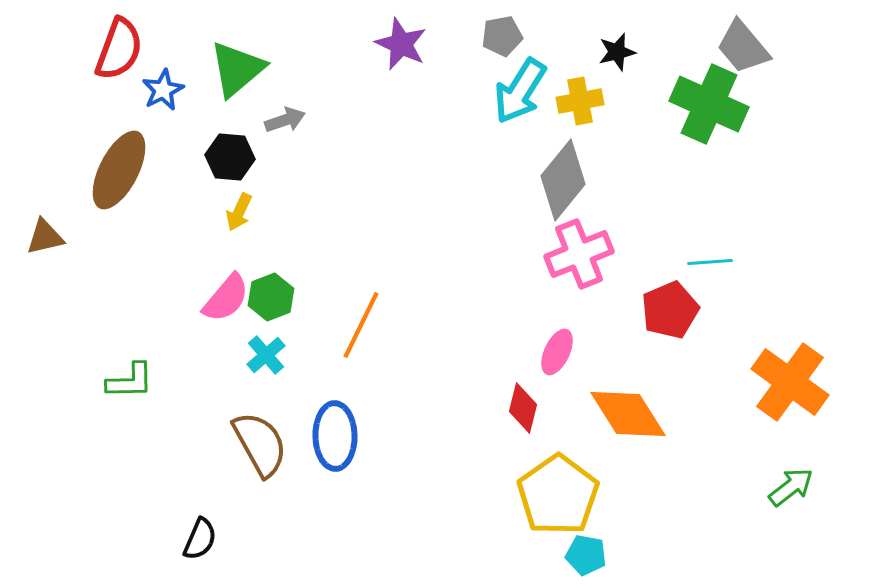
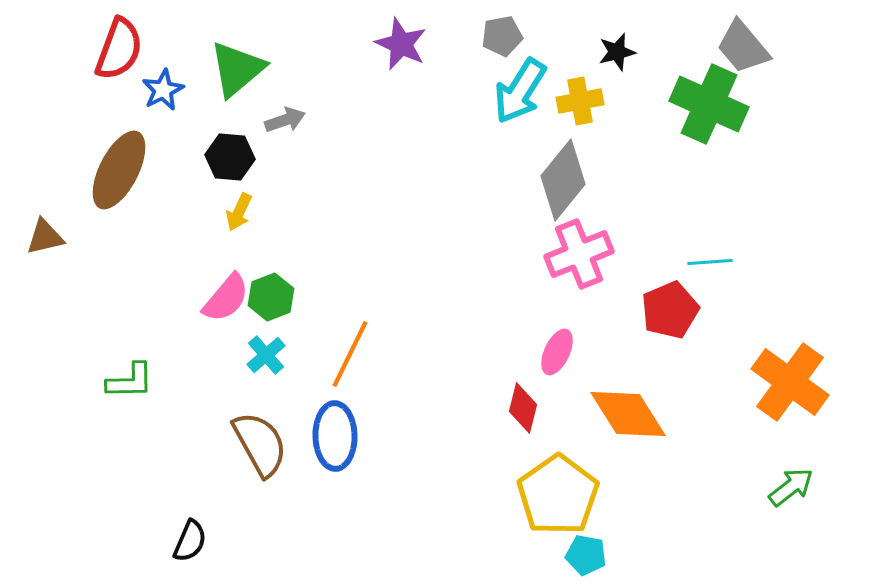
orange line: moved 11 px left, 29 px down
black semicircle: moved 10 px left, 2 px down
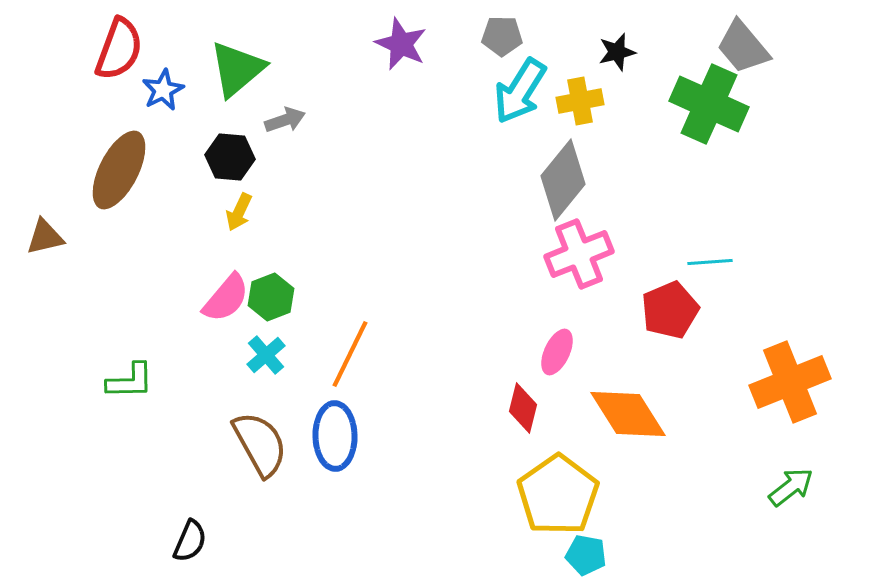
gray pentagon: rotated 12 degrees clockwise
orange cross: rotated 32 degrees clockwise
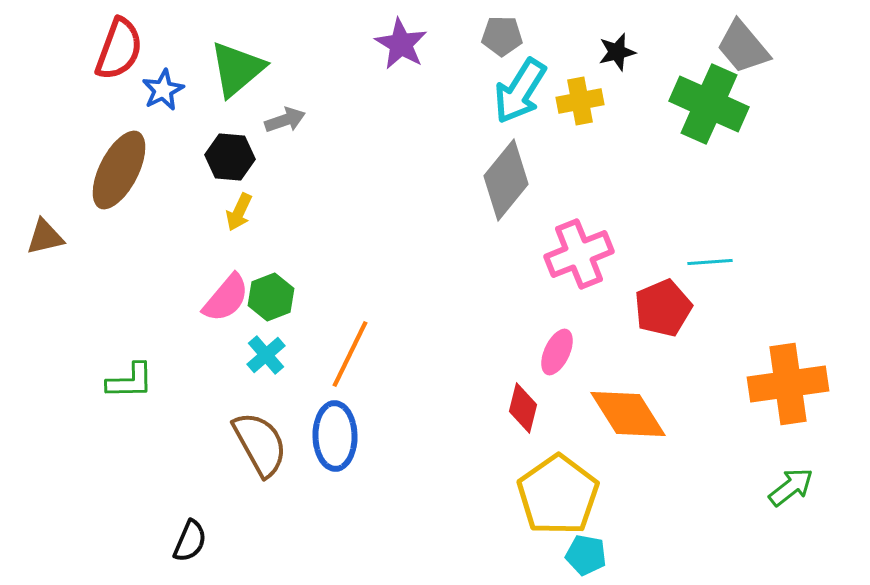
purple star: rotated 6 degrees clockwise
gray diamond: moved 57 px left
red pentagon: moved 7 px left, 2 px up
orange cross: moved 2 px left, 2 px down; rotated 14 degrees clockwise
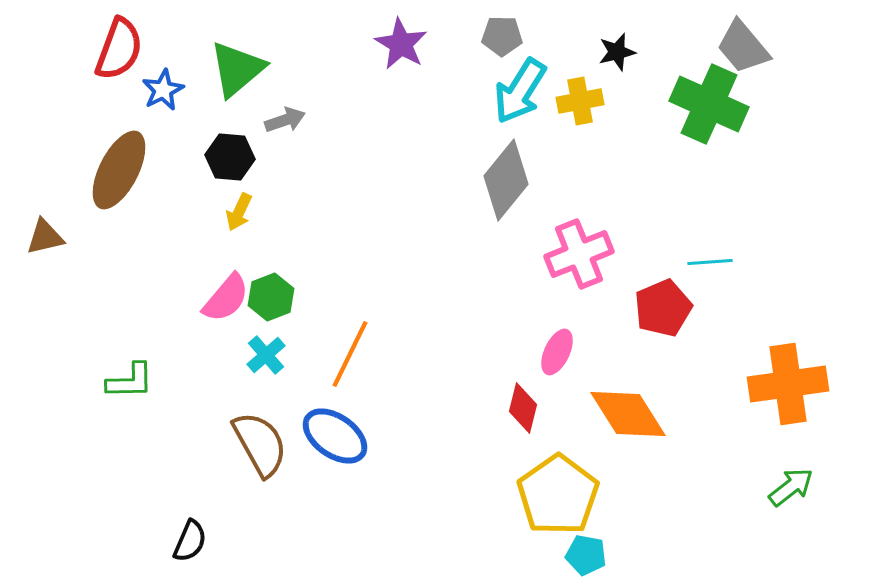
blue ellipse: rotated 54 degrees counterclockwise
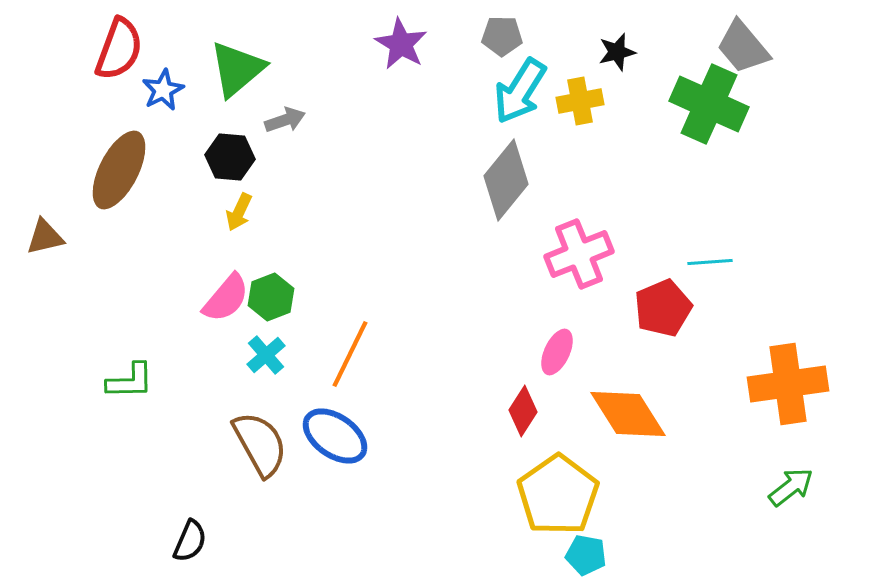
red diamond: moved 3 px down; rotated 18 degrees clockwise
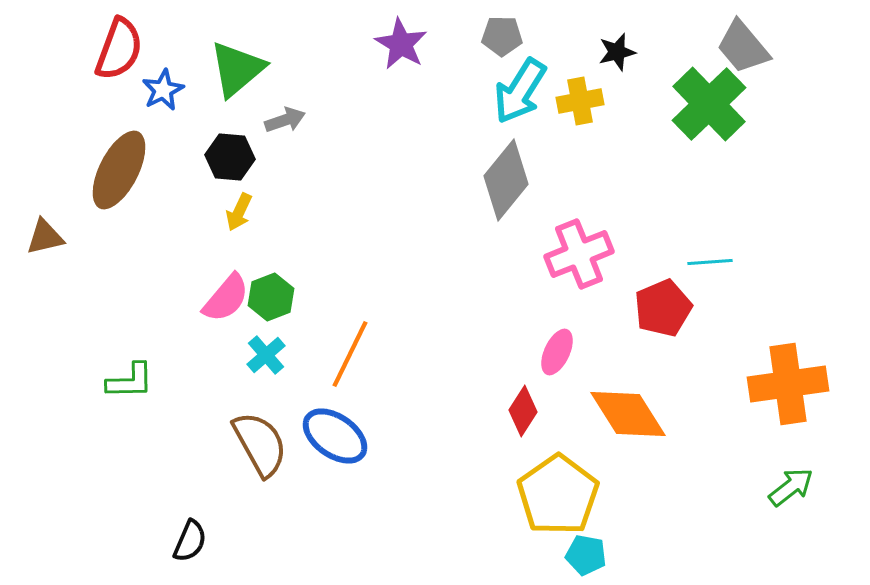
green cross: rotated 22 degrees clockwise
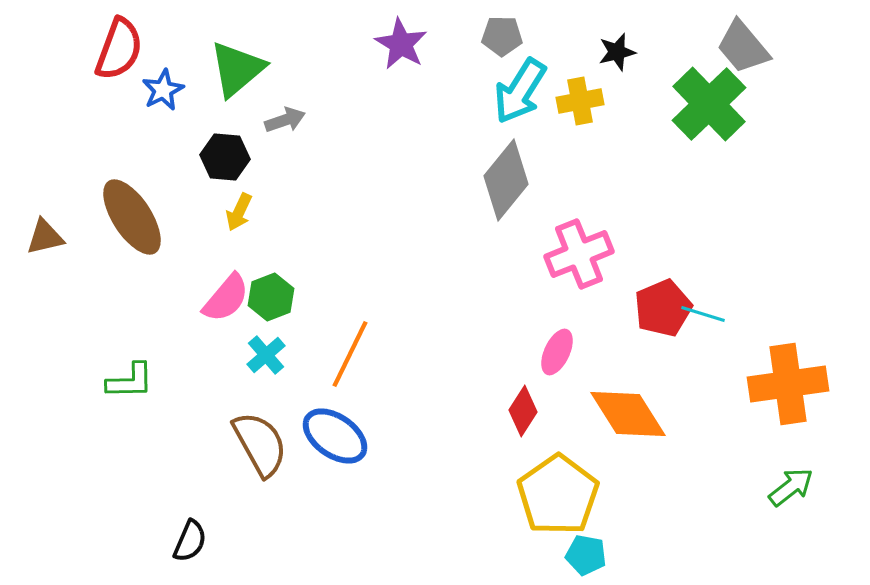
black hexagon: moved 5 px left
brown ellipse: moved 13 px right, 47 px down; rotated 60 degrees counterclockwise
cyan line: moved 7 px left, 52 px down; rotated 21 degrees clockwise
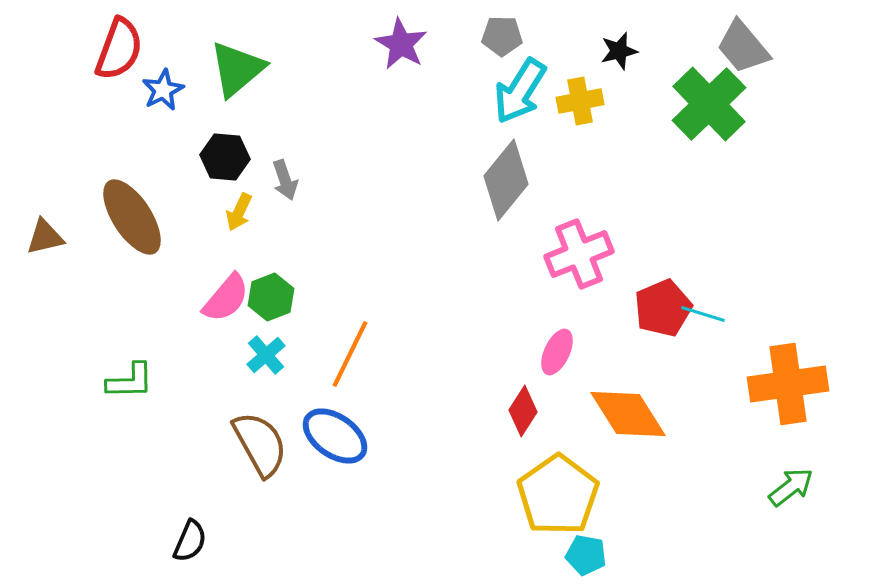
black star: moved 2 px right, 1 px up
gray arrow: moved 60 px down; rotated 90 degrees clockwise
